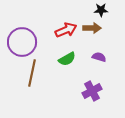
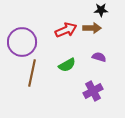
green semicircle: moved 6 px down
purple cross: moved 1 px right
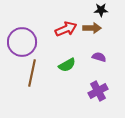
red arrow: moved 1 px up
purple cross: moved 5 px right
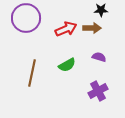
purple circle: moved 4 px right, 24 px up
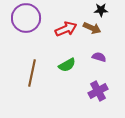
brown arrow: rotated 24 degrees clockwise
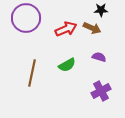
purple cross: moved 3 px right
